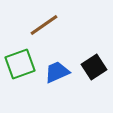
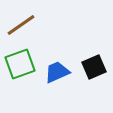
brown line: moved 23 px left
black square: rotated 10 degrees clockwise
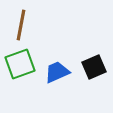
brown line: rotated 44 degrees counterclockwise
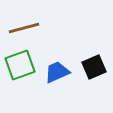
brown line: moved 3 px right, 3 px down; rotated 64 degrees clockwise
green square: moved 1 px down
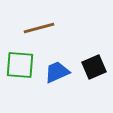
brown line: moved 15 px right
green square: rotated 24 degrees clockwise
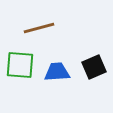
blue trapezoid: rotated 20 degrees clockwise
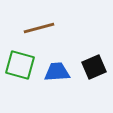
green square: rotated 12 degrees clockwise
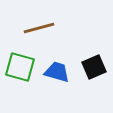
green square: moved 2 px down
blue trapezoid: rotated 20 degrees clockwise
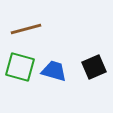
brown line: moved 13 px left, 1 px down
blue trapezoid: moved 3 px left, 1 px up
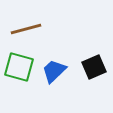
green square: moved 1 px left
blue trapezoid: rotated 60 degrees counterclockwise
